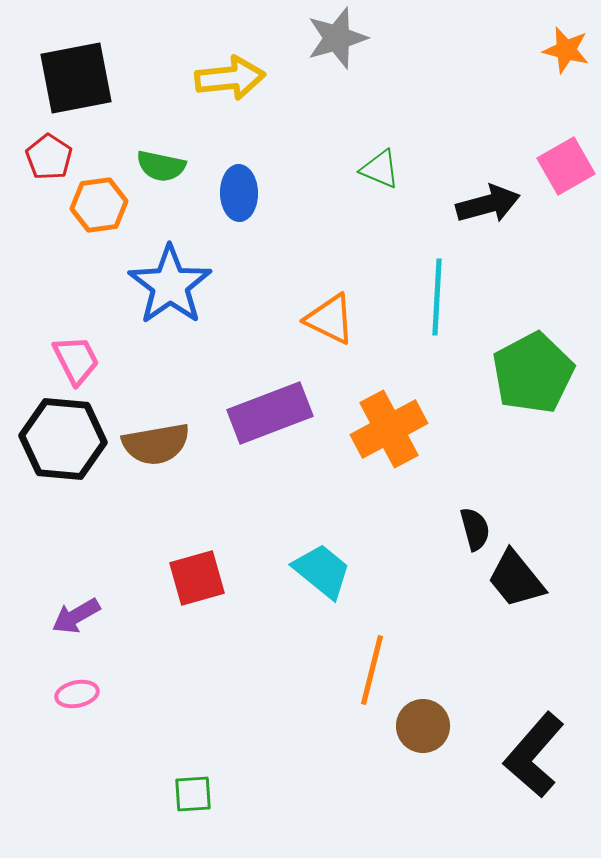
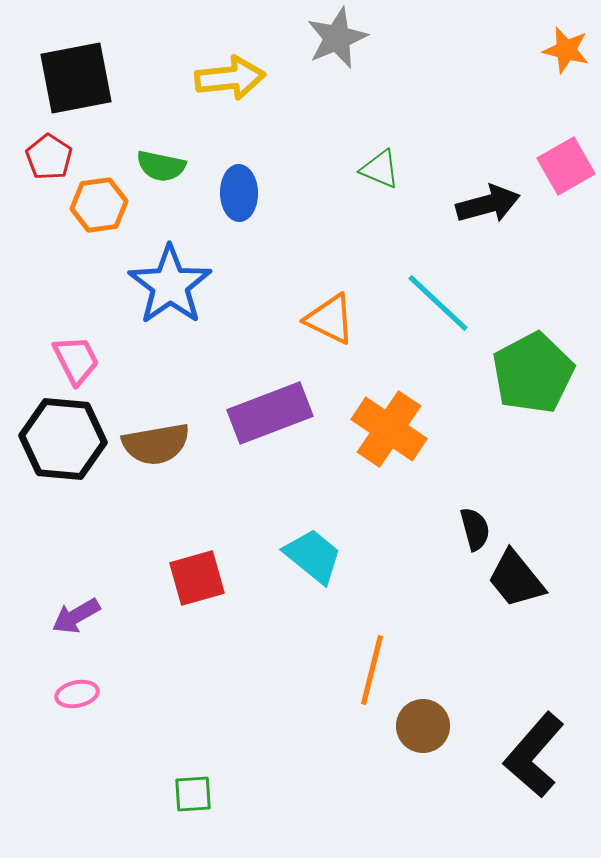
gray star: rotated 6 degrees counterclockwise
cyan line: moved 1 px right, 6 px down; rotated 50 degrees counterclockwise
orange cross: rotated 28 degrees counterclockwise
cyan trapezoid: moved 9 px left, 15 px up
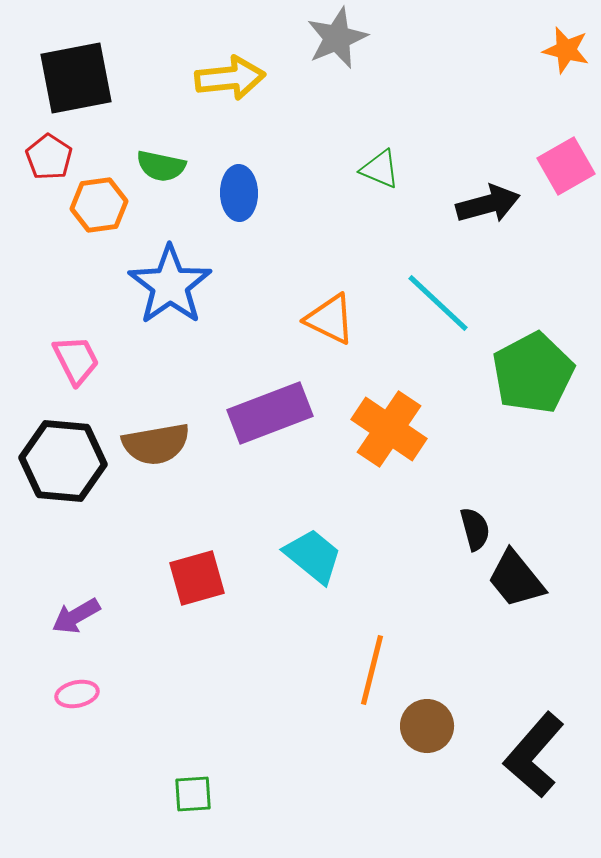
black hexagon: moved 22 px down
brown circle: moved 4 px right
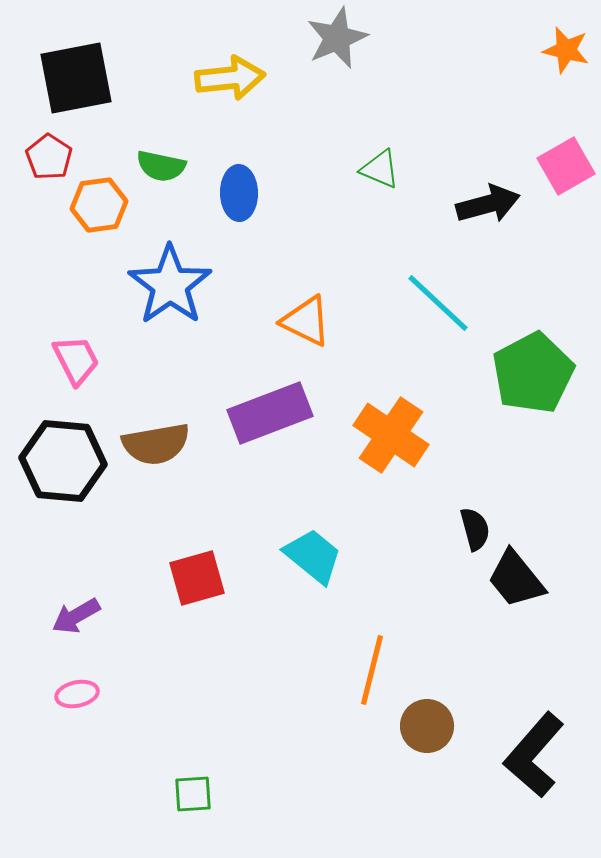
orange triangle: moved 24 px left, 2 px down
orange cross: moved 2 px right, 6 px down
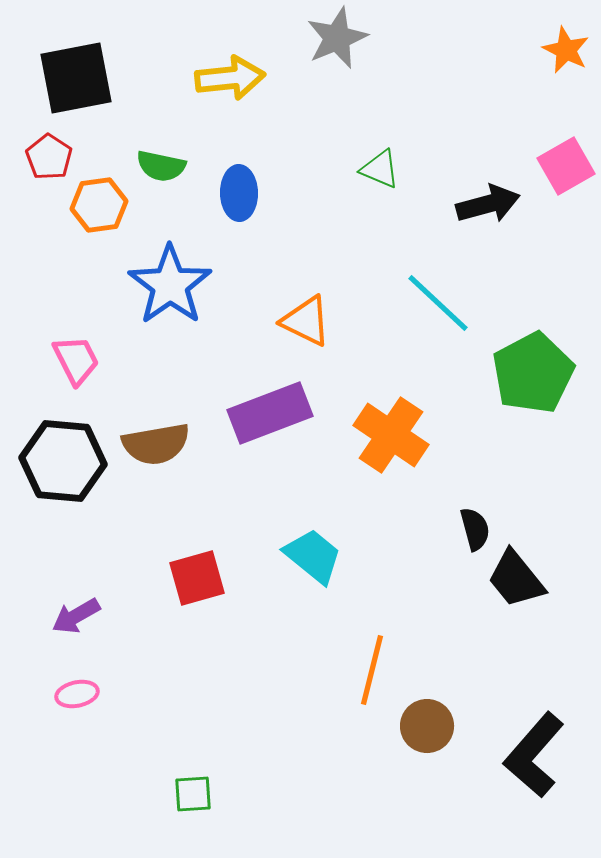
orange star: rotated 12 degrees clockwise
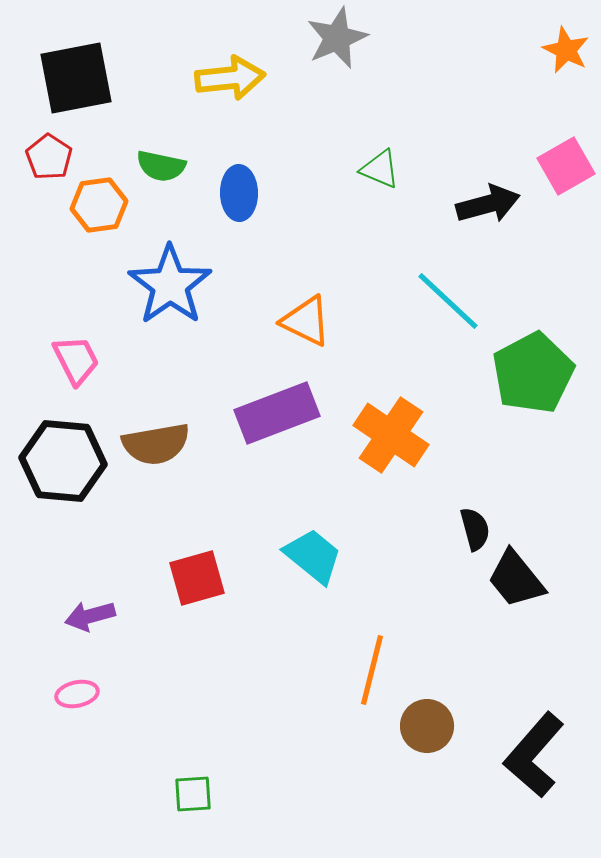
cyan line: moved 10 px right, 2 px up
purple rectangle: moved 7 px right
purple arrow: moved 14 px right; rotated 15 degrees clockwise
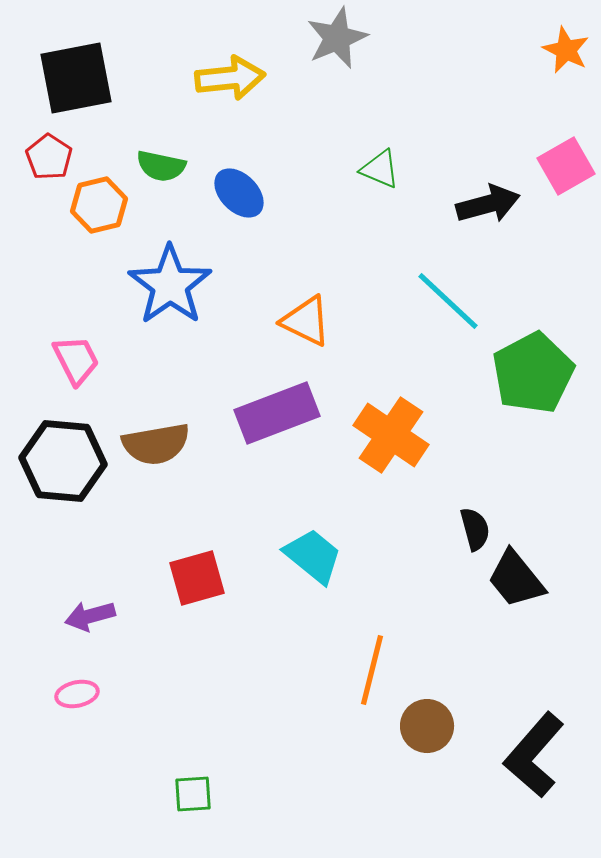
blue ellipse: rotated 44 degrees counterclockwise
orange hexagon: rotated 6 degrees counterclockwise
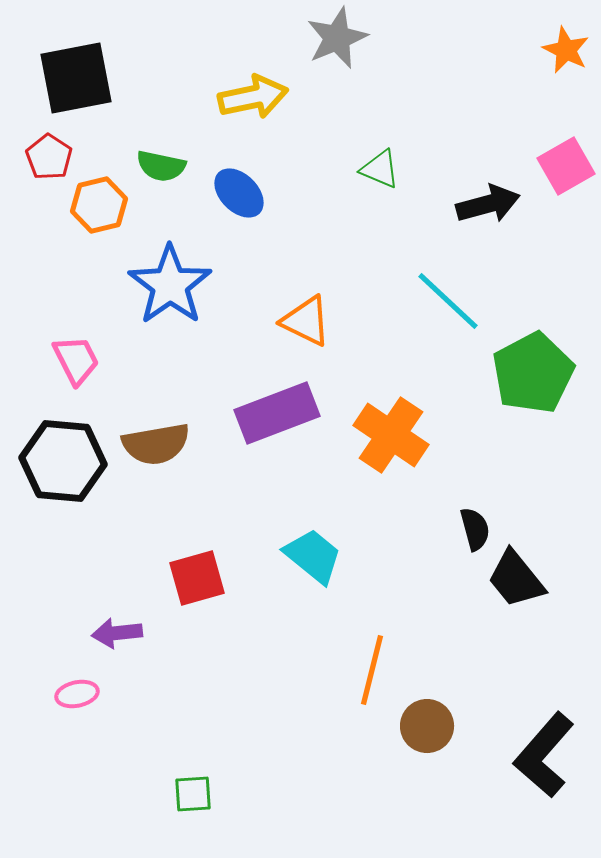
yellow arrow: moved 23 px right, 19 px down; rotated 6 degrees counterclockwise
purple arrow: moved 27 px right, 17 px down; rotated 9 degrees clockwise
black L-shape: moved 10 px right
